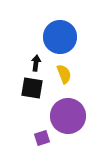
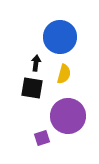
yellow semicircle: rotated 36 degrees clockwise
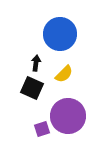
blue circle: moved 3 px up
yellow semicircle: rotated 30 degrees clockwise
black square: rotated 15 degrees clockwise
purple square: moved 9 px up
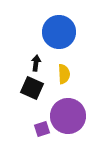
blue circle: moved 1 px left, 2 px up
yellow semicircle: rotated 48 degrees counterclockwise
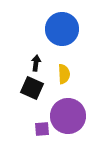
blue circle: moved 3 px right, 3 px up
purple square: rotated 14 degrees clockwise
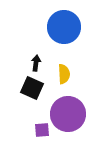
blue circle: moved 2 px right, 2 px up
purple circle: moved 2 px up
purple square: moved 1 px down
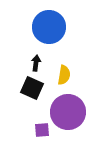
blue circle: moved 15 px left
yellow semicircle: moved 1 px down; rotated 12 degrees clockwise
purple circle: moved 2 px up
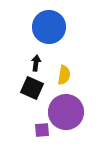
purple circle: moved 2 px left
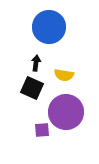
yellow semicircle: rotated 90 degrees clockwise
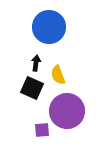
yellow semicircle: moved 6 px left; rotated 60 degrees clockwise
purple circle: moved 1 px right, 1 px up
